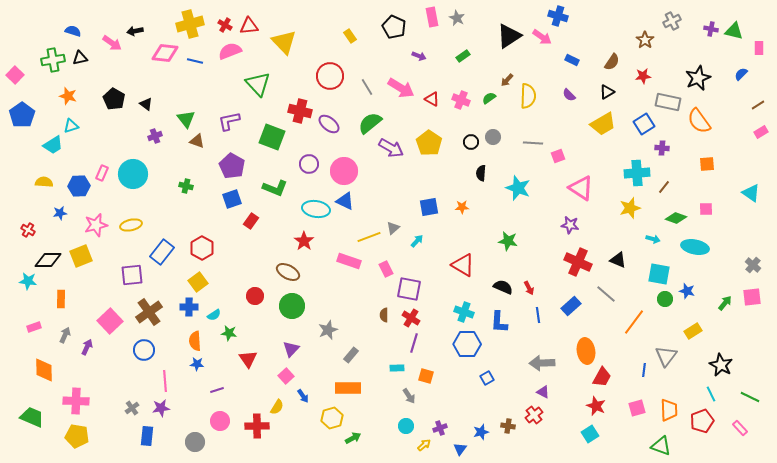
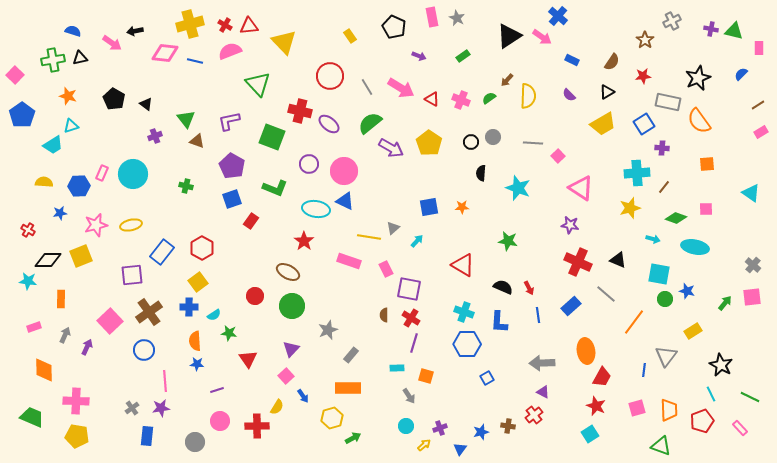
blue cross at (558, 16): rotated 24 degrees clockwise
pink square at (558, 156): rotated 24 degrees counterclockwise
yellow line at (369, 237): rotated 30 degrees clockwise
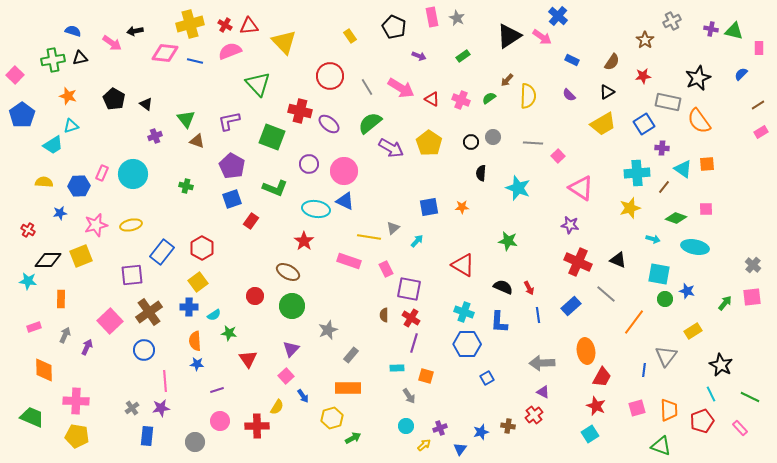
cyan triangle at (751, 193): moved 68 px left, 24 px up
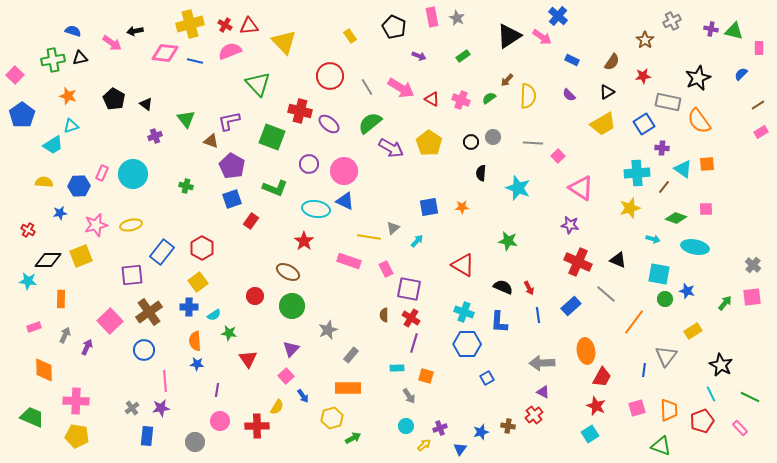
brown triangle at (197, 141): moved 14 px right
purple line at (217, 390): rotated 64 degrees counterclockwise
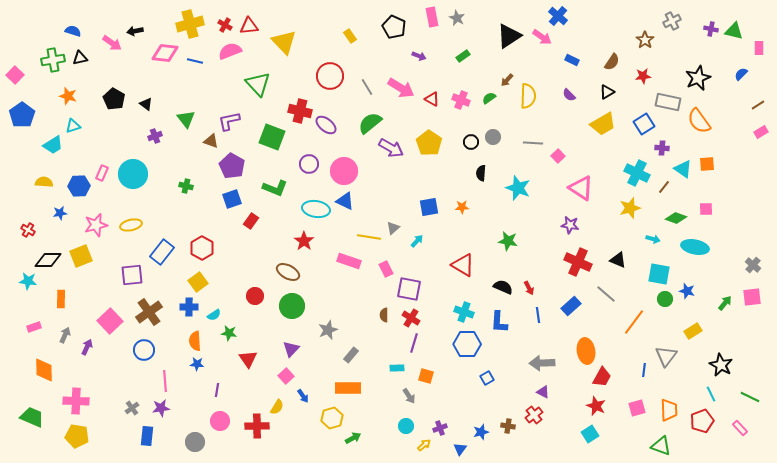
purple ellipse at (329, 124): moved 3 px left, 1 px down
cyan triangle at (71, 126): moved 2 px right
cyan cross at (637, 173): rotated 30 degrees clockwise
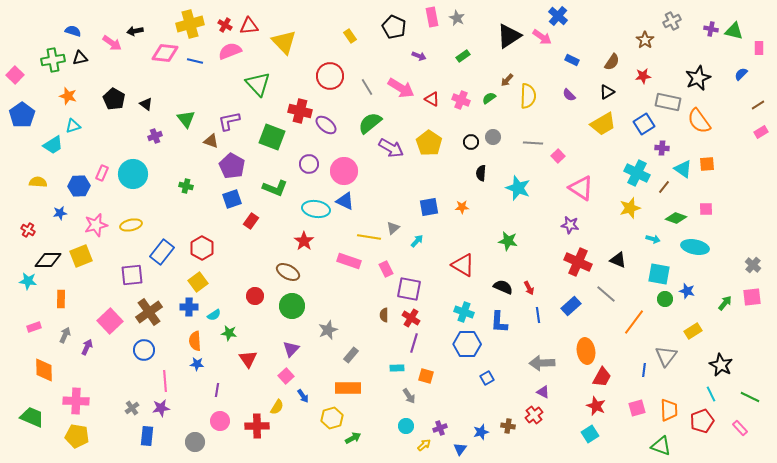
yellow semicircle at (44, 182): moved 6 px left
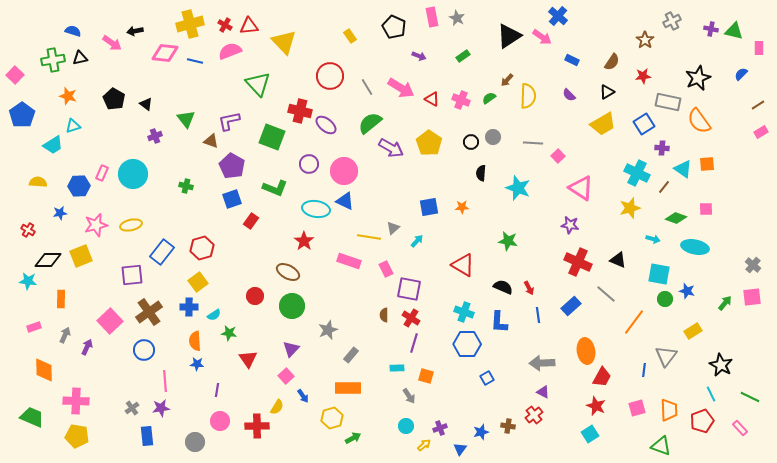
red hexagon at (202, 248): rotated 15 degrees clockwise
blue rectangle at (147, 436): rotated 12 degrees counterclockwise
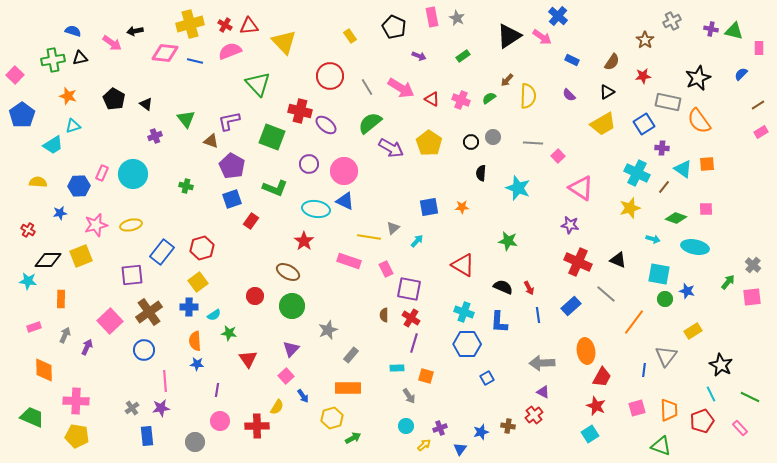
green arrow at (725, 303): moved 3 px right, 21 px up
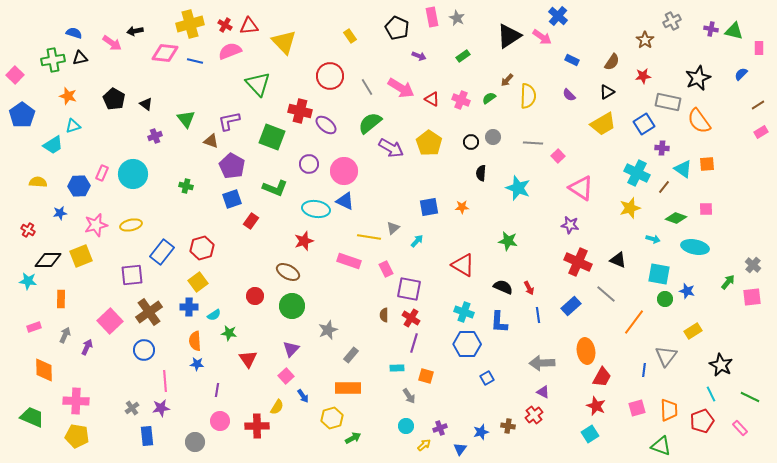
black pentagon at (394, 27): moved 3 px right, 1 px down
blue semicircle at (73, 31): moved 1 px right, 2 px down
red star at (304, 241): rotated 18 degrees clockwise
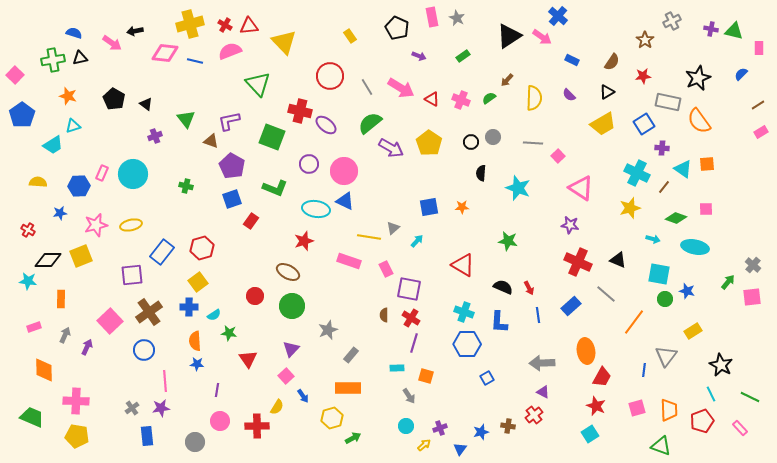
yellow semicircle at (528, 96): moved 6 px right, 2 px down
